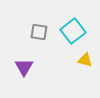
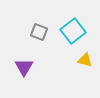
gray square: rotated 12 degrees clockwise
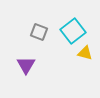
yellow triangle: moved 7 px up
purple triangle: moved 2 px right, 2 px up
